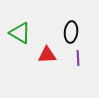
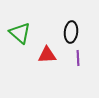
green triangle: rotated 10 degrees clockwise
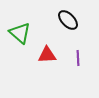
black ellipse: moved 3 px left, 12 px up; rotated 50 degrees counterclockwise
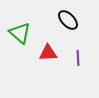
red triangle: moved 1 px right, 2 px up
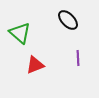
red triangle: moved 13 px left, 12 px down; rotated 18 degrees counterclockwise
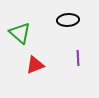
black ellipse: rotated 50 degrees counterclockwise
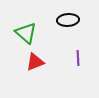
green triangle: moved 6 px right
red triangle: moved 3 px up
